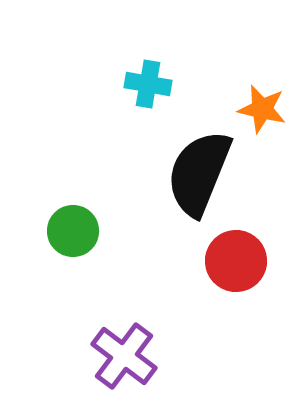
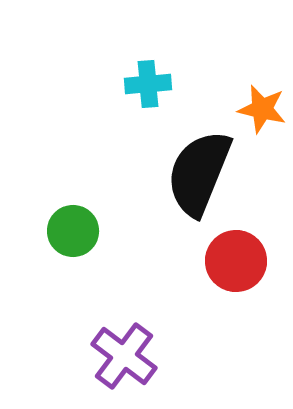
cyan cross: rotated 15 degrees counterclockwise
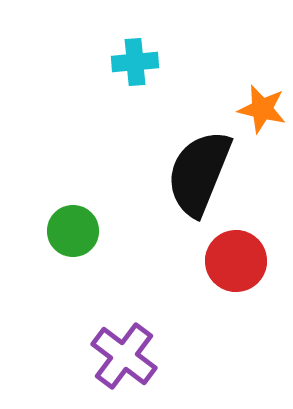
cyan cross: moved 13 px left, 22 px up
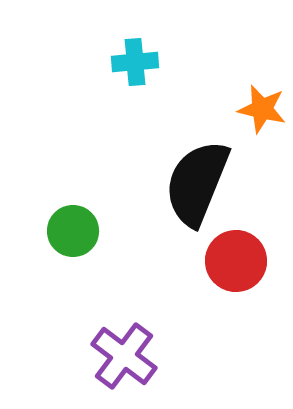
black semicircle: moved 2 px left, 10 px down
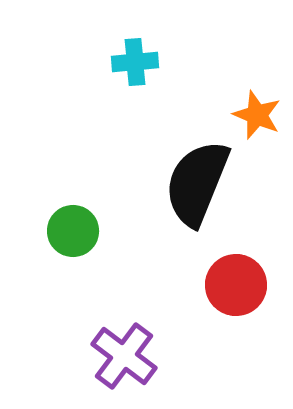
orange star: moved 5 px left, 6 px down; rotated 9 degrees clockwise
red circle: moved 24 px down
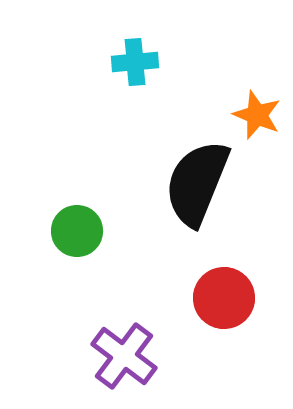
green circle: moved 4 px right
red circle: moved 12 px left, 13 px down
